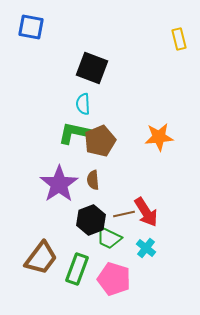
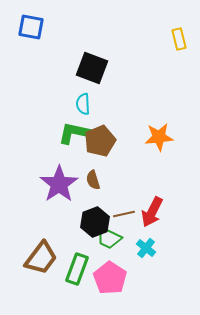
brown semicircle: rotated 12 degrees counterclockwise
red arrow: moved 6 px right; rotated 60 degrees clockwise
black hexagon: moved 4 px right, 2 px down
pink pentagon: moved 4 px left, 1 px up; rotated 16 degrees clockwise
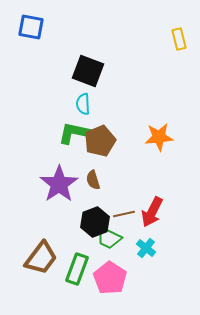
black square: moved 4 px left, 3 px down
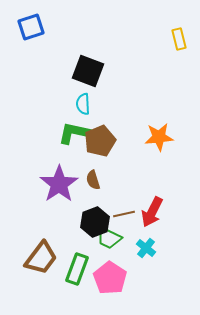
blue square: rotated 28 degrees counterclockwise
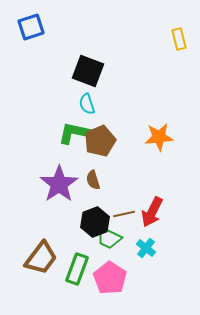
cyan semicircle: moved 4 px right; rotated 15 degrees counterclockwise
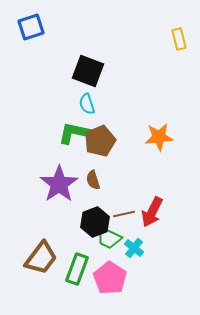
cyan cross: moved 12 px left
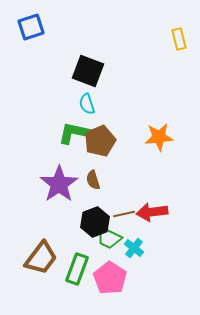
red arrow: rotated 56 degrees clockwise
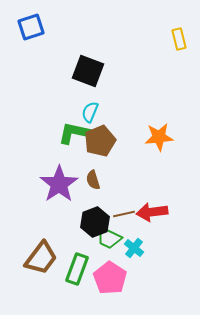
cyan semicircle: moved 3 px right, 8 px down; rotated 40 degrees clockwise
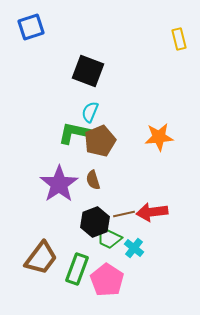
pink pentagon: moved 3 px left, 2 px down
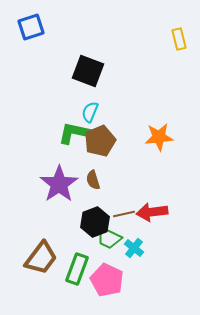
pink pentagon: rotated 8 degrees counterclockwise
